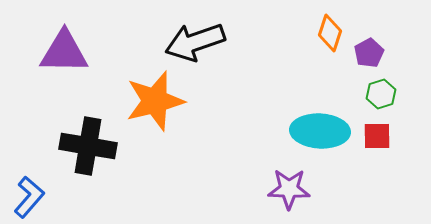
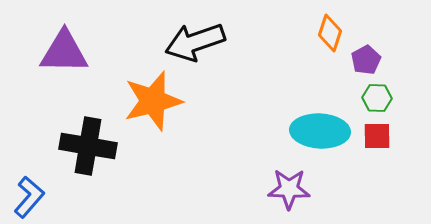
purple pentagon: moved 3 px left, 7 px down
green hexagon: moved 4 px left, 4 px down; rotated 20 degrees clockwise
orange star: moved 2 px left
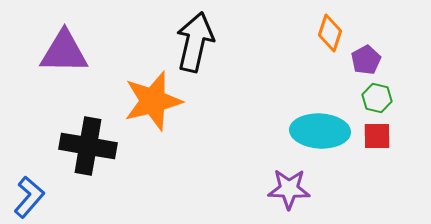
black arrow: rotated 122 degrees clockwise
green hexagon: rotated 12 degrees clockwise
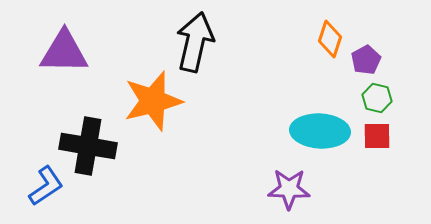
orange diamond: moved 6 px down
blue L-shape: moved 17 px right, 11 px up; rotated 15 degrees clockwise
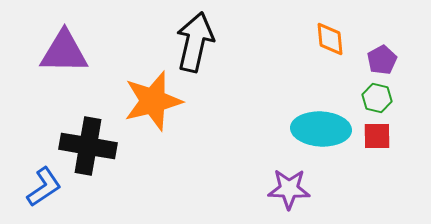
orange diamond: rotated 24 degrees counterclockwise
purple pentagon: moved 16 px right
cyan ellipse: moved 1 px right, 2 px up
blue L-shape: moved 2 px left, 1 px down
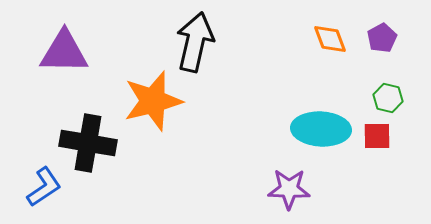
orange diamond: rotated 15 degrees counterclockwise
purple pentagon: moved 22 px up
green hexagon: moved 11 px right
black cross: moved 3 px up
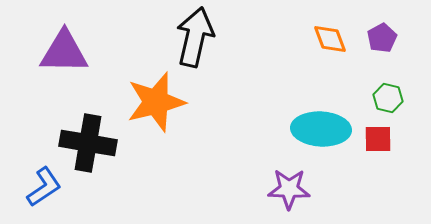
black arrow: moved 5 px up
orange star: moved 3 px right, 1 px down
red square: moved 1 px right, 3 px down
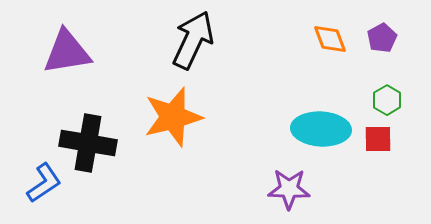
black arrow: moved 2 px left, 3 px down; rotated 12 degrees clockwise
purple triangle: moved 3 px right; rotated 10 degrees counterclockwise
green hexagon: moved 1 px left, 2 px down; rotated 16 degrees clockwise
orange star: moved 17 px right, 15 px down
blue L-shape: moved 4 px up
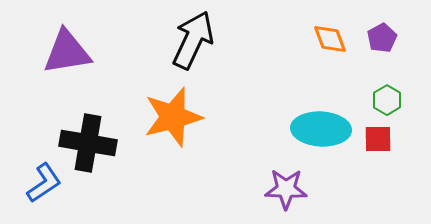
purple star: moved 3 px left
